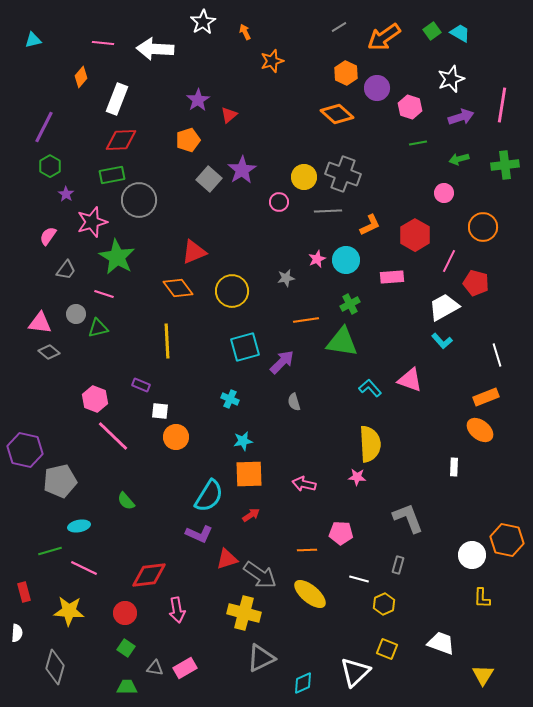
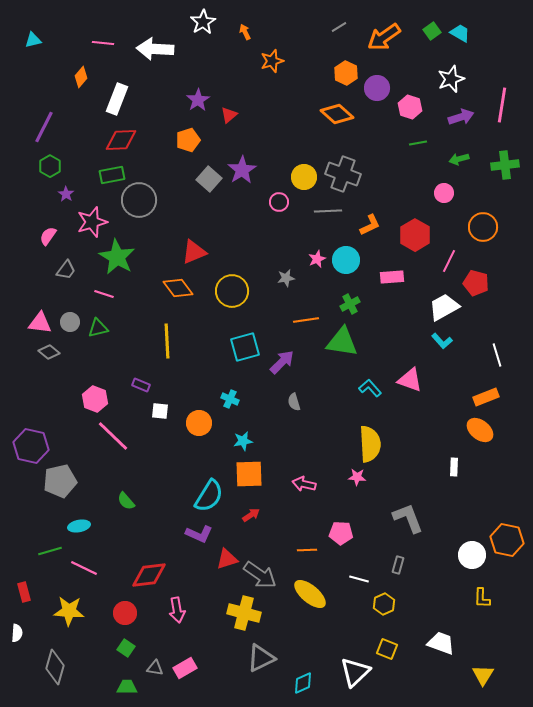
gray circle at (76, 314): moved 6 px left, 8 px down
orange circle at (176, 437): moved 23 px right, 14 px up
purple hexagon at (25, 450): moved 6 px right, 4 px up
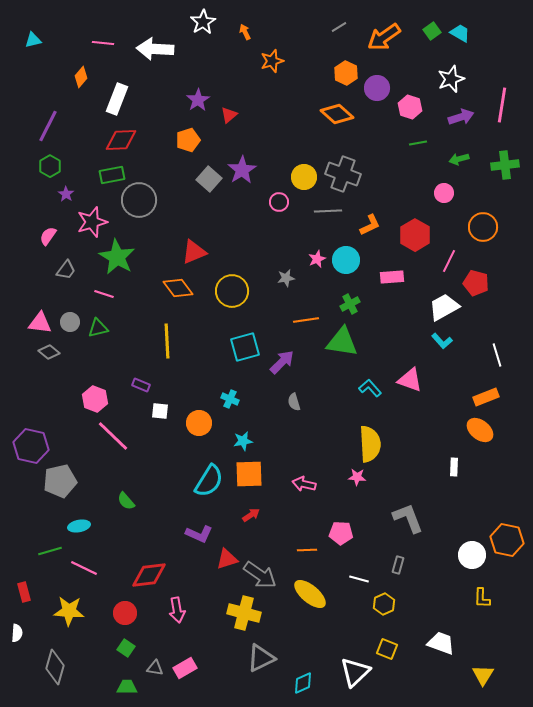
purple line at (44, 127): moved 4 px right, 1 px up
cyan semicircle at (209, 496): moved 15 px up
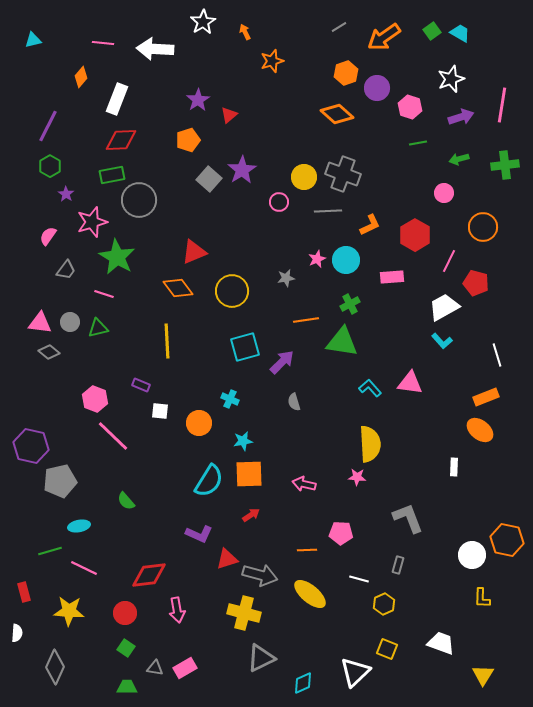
orange hexagon at (346, 73): rotated 15 degrees clockwise
pink triangle at (410, 380): moved 3 px down; rotated 12 degrees counterclockwise
gray arrow at (260, 575): rotated 20 degrees counterclockwise
gray diamond at (55, 667): rotated 8 degrees clockwise
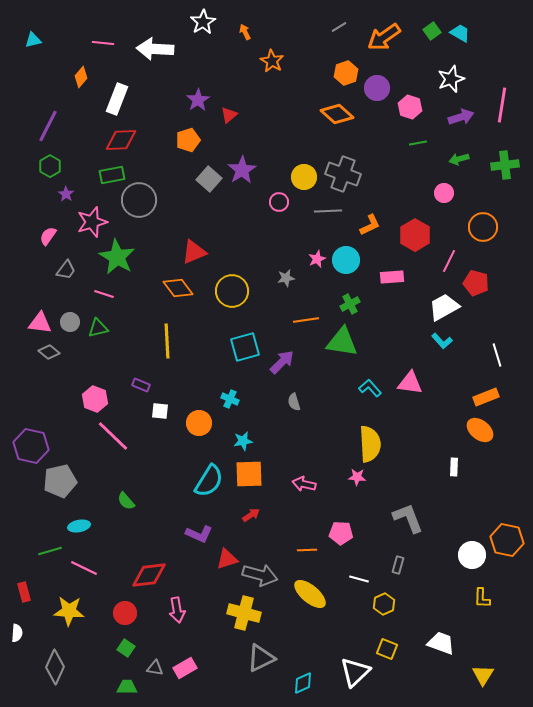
orange star at (272, 61): rotated 25 degrees counterclockwise
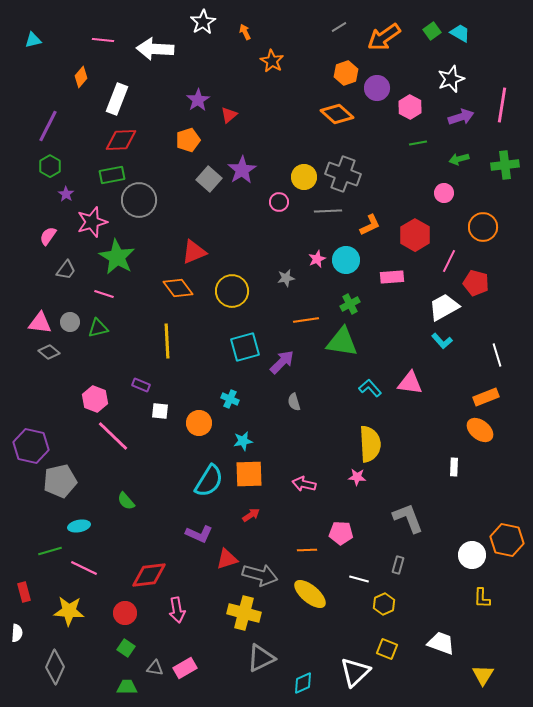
pink line at (103, 43): moved 3 px up
pink hexagon at (410, 107): rotated 10 degrees clockwise
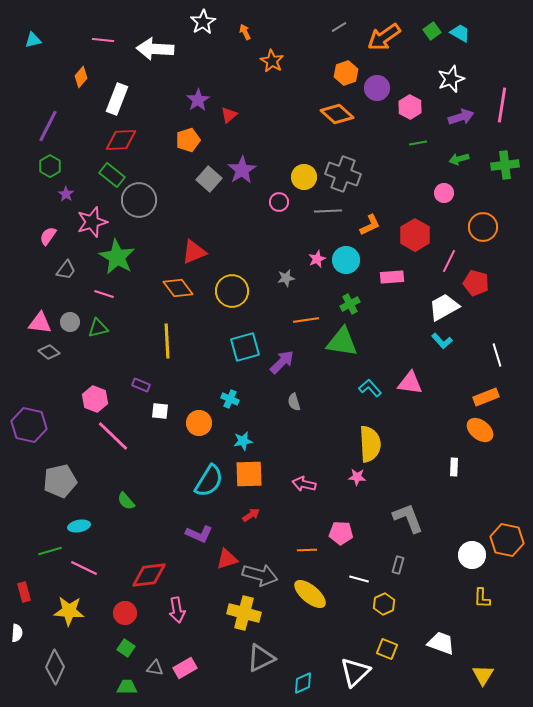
green rectangle at (112, 175): rotated 50 degrees clockwise
purple hexagon at (31, 446): moved 2 px left, 21 px up
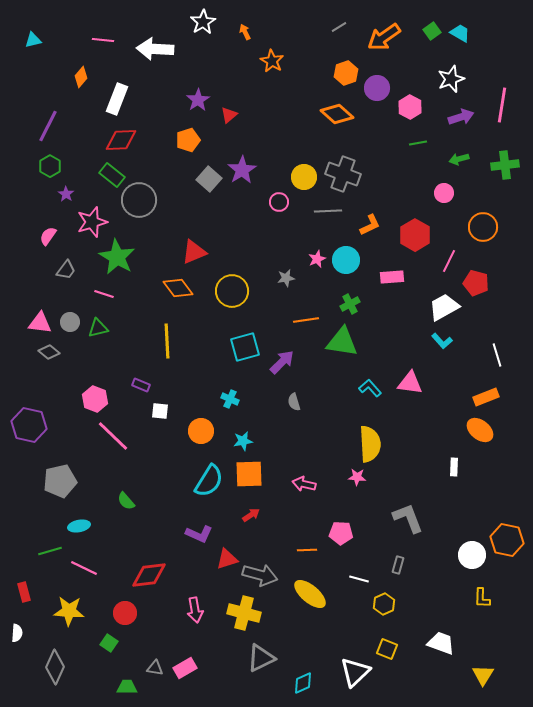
orange circle at (199, 423): moved 2 px right, 8 px down
pink arrow at (177, 610): moved 18 px right
green square at (126, 648): moved 17 px left, 5 px up
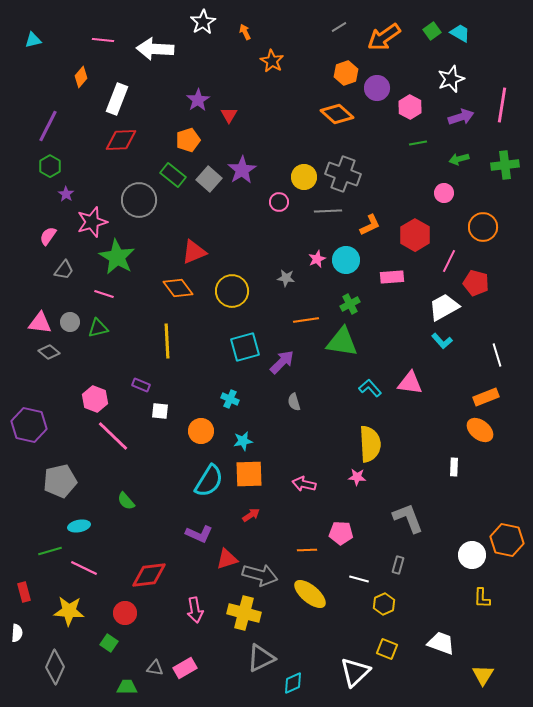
red triangle at (229, 115): rotated 18 degrees counterclockwise
green rectangle at (112, 175): moved 61 px right
gray trapezoid at (66, 270): moved 2 px left
gray star at (286, 278): rotated 18 degrees clockwise
cyan diamond at (303, 683): moved 10 px left
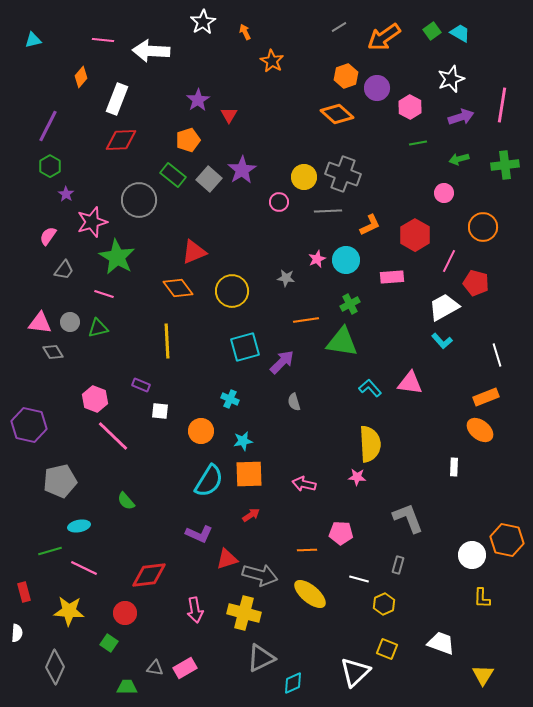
white arrow at (155, 49): moved 4 px left, 2 px down
orange hexagon at (346, 73): moved 3 px down
gray diamond at (49, 352): moved 4 px right; rotated 20 degrees clockwise
